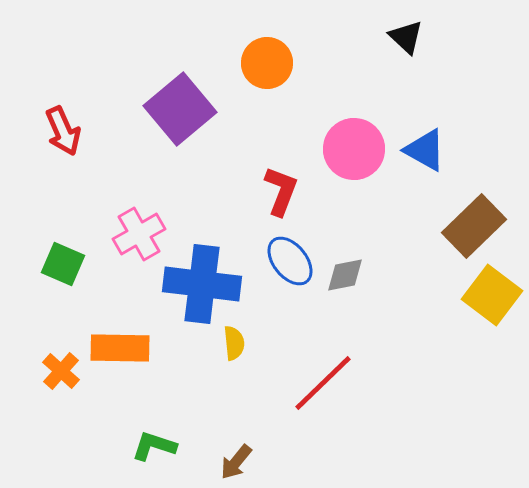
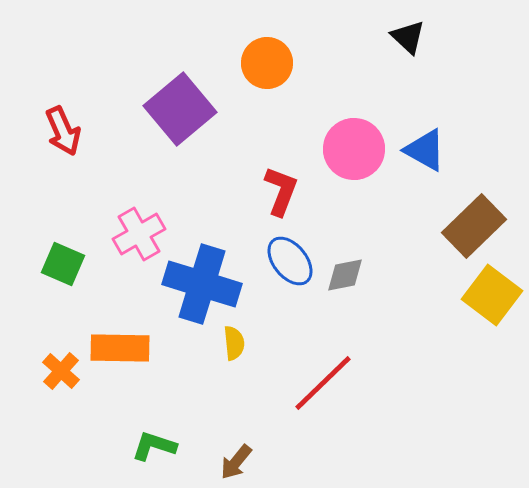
black triangle: moved 2 px right
blue cross: rotated 10 degrees clockwise
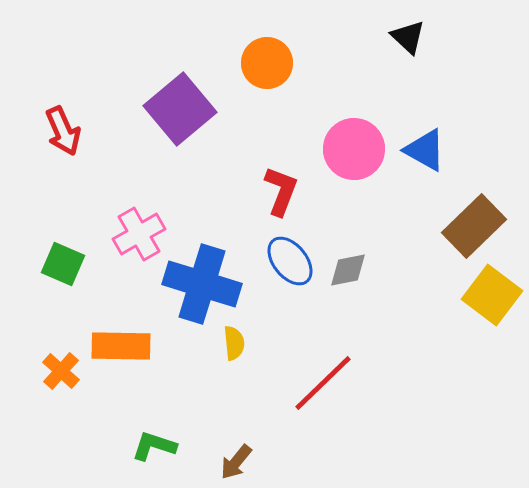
gray diamond: moved 3 px right, 5 px up
orange rectangle: moved 1 px right, 2 px up
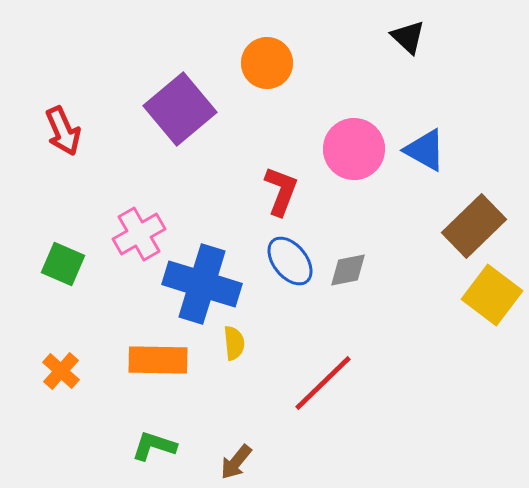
orange rectangle: moved 37 px right, 14 px down
